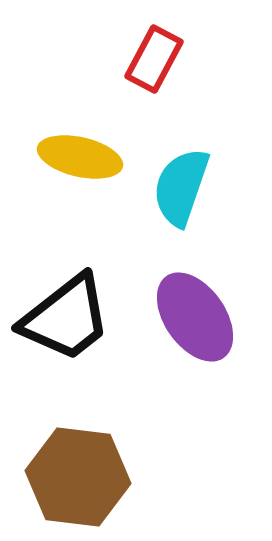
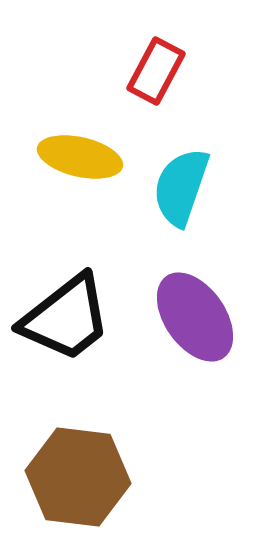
red rectangle: moved 2 px right, 12 px down
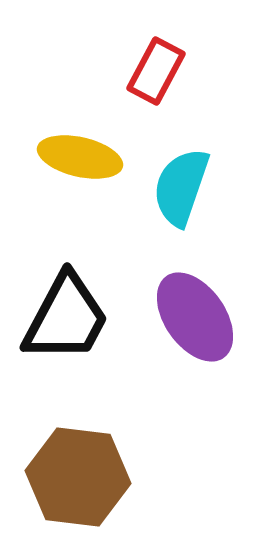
black trapezoid: rotated 24 degrees counterclockwise
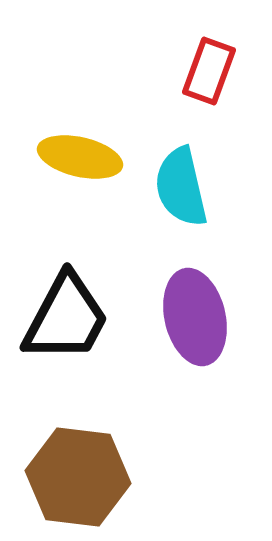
red rectangle: moved 53 px right; rotated 8 degrees counterclockwise
cyan semicircle: rotated 32 degrees counterclockwise
purple ellipse: rotated 22 degrees clockwise
